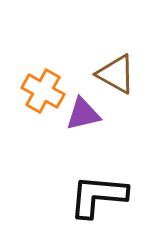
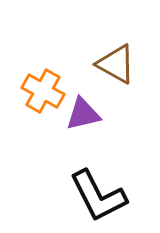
brown triangle: moved 10 px up
black L-shape: rotated 122 degrees counterclockwise
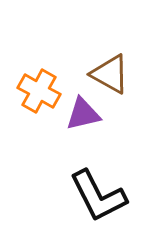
brown triangle: moved 6 px left, 10 px down
orange cross: moved 4 px left
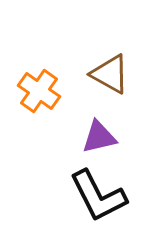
orange cross: rotated 6 degrees clockwise
purple triangle: moved 16 px right, 23 px down
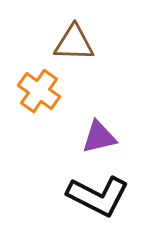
brown triangle: moved 36 px left, 31 px up; rotated 27 degrees counterclockwise
black L-shape: rotated 36 degrees counterclockwise
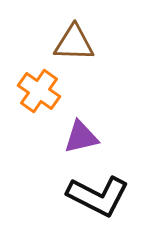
purple triangle: moved 18 px left
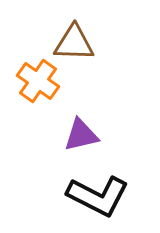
orange cross: moved 1 px left, 10 px up
purple triangle: moved 2 px up
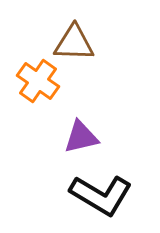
purple triangle: moved 2 px down
black L-shape: moved 3 px right, 1 px up; rotated 4 degrees clockwise
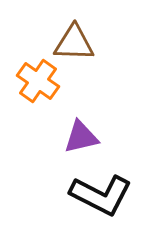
black L-shape: rotated 4 degrees counterclockwise
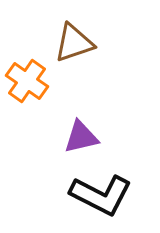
brown triangle: rotated 21 degrees counterclockwise
orange cross: moved 11 px left
